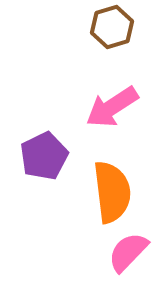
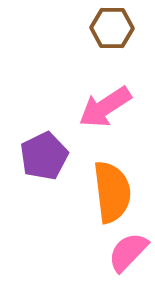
brown hexagon: moved 1 px down; rotated 18 degrees clockwise
pink arrow: moved 7 px left
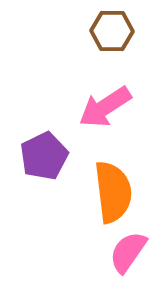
brown hexagon: moved 3 px down
orange semicircle: moved 1 px right
pink semicircle: rotated 9 degrees counterclockwise
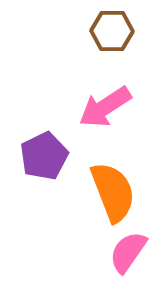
orange semicircle: rotated 14 degrees counterclockwise
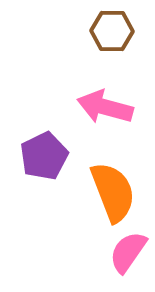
pink arrow: rotated 48 degrees clockwise
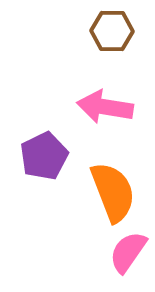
pink arrow: rotated 6 degrees counterclockwise
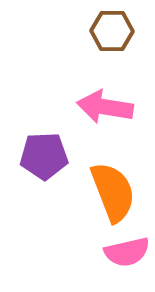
purple pentagon: rotated 24 degrees clockwise
pink semicircle: moved 1 px left; rotated 138 degrees counterclockwise
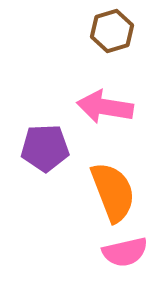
brown hexagon: rotated 18 degrees counterclockwise
purple pentagon: moved 1 px right, 8 px up
pink semicircle: moved 2 px left
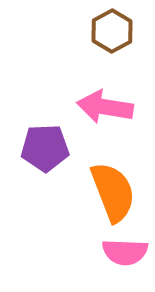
brown hexagon: rotated 12 degrees counterclockwise
pink semicircle: rotated 15 degrees clockwise
